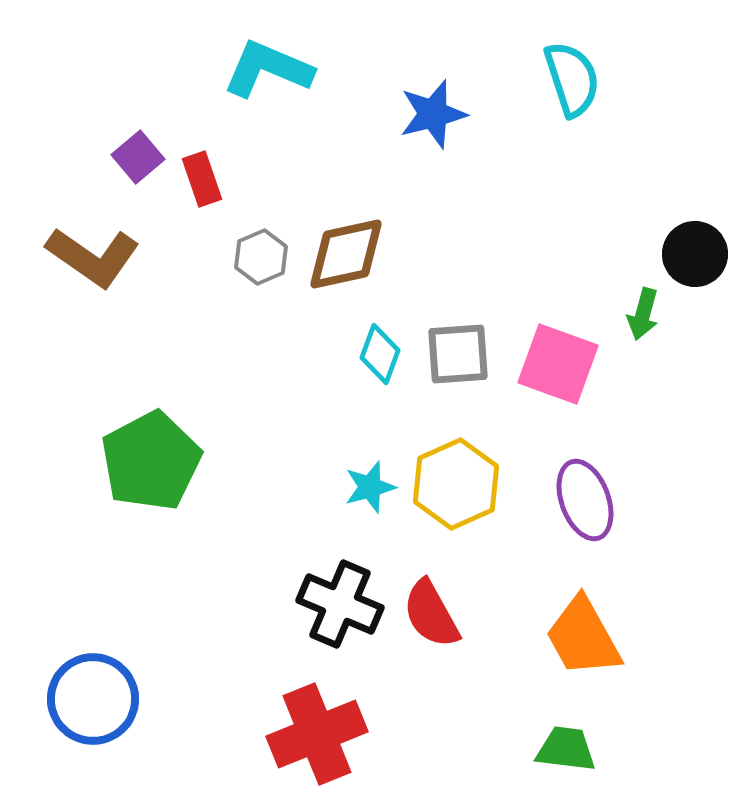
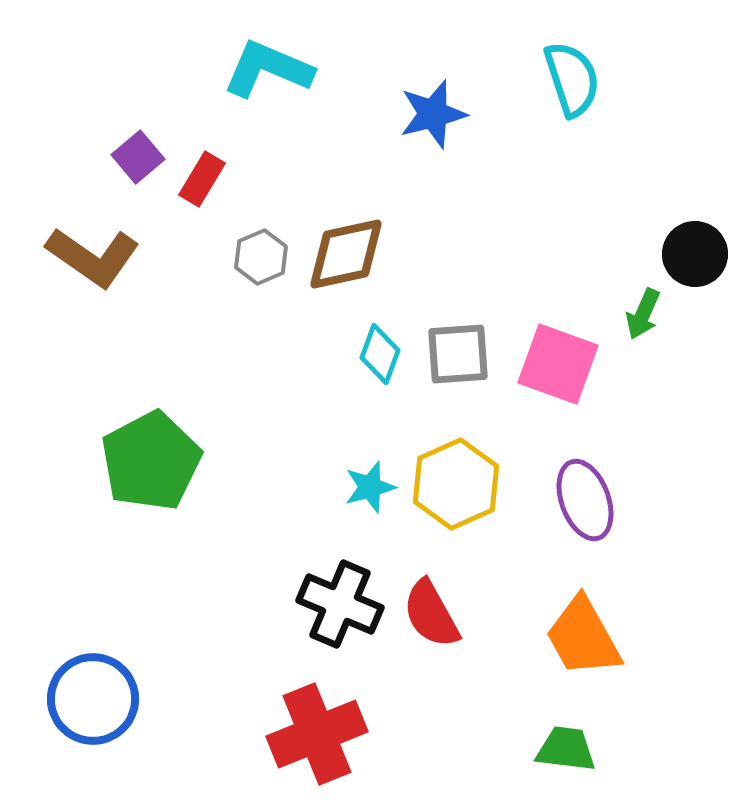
red rectangle: rotated 50 degrees clockwise
green arrow: rotated 9 degrees clockwise
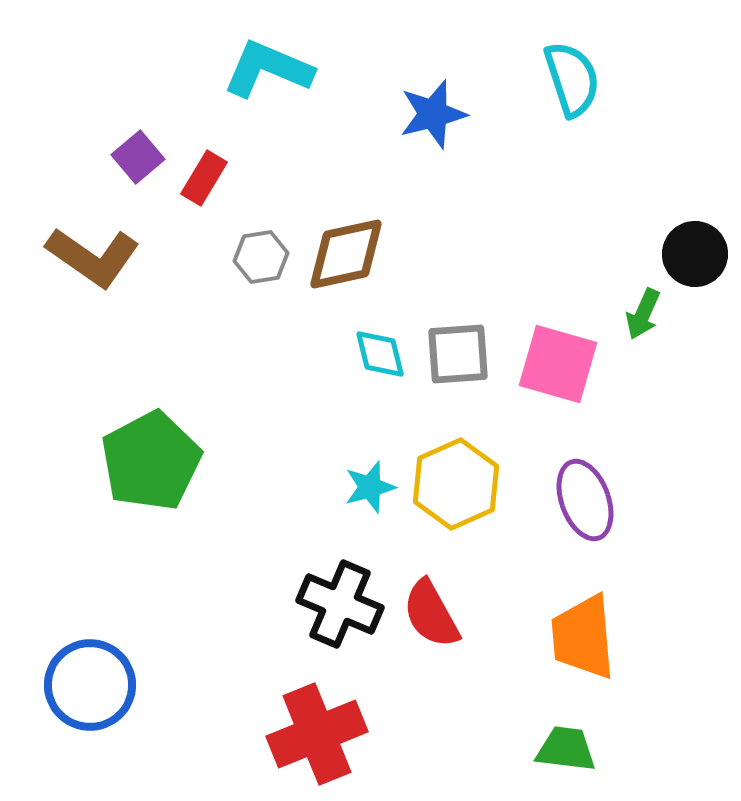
red rectangle: moved 2 px right, 1 px up
gray hexagon: rotated 14 degrees clockwise
cyan diamond: rotated 34 degrees counterclockwise
pink square: rotated 4 degrees counterclockwise
orange trapezoid: rotated 24 degrees clockwise
blue circle: moved 3 px left, 14 px up
